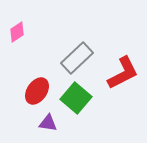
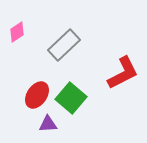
gray rectangle: moved 13 px left, 13 px up
red ellipse: moved 4 px down
green square: moved 5 px left
purple triangle: moved 1 px down; rotated 12 degrees counterclockwise
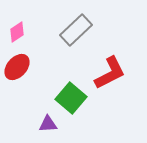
gray rectangle: moved 12 px right, 15 px up
red L-shape: moved 13 px left
red ellipse: moved 20 px left, 28 px up; rotated 8 degrees clockwise
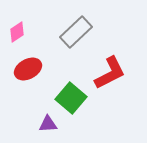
gray rectangle: moved 2 px down
red ellipse: moved 11 px right, 2 px down; rotated 20 degrees clockwise
